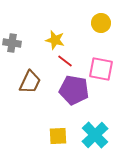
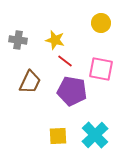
gray cross: moved 6 px right, 3 px up
purple pentagon: moved 2 px left, 1 px down
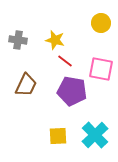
brown trapezoid: moved 4 px left, 3 px down
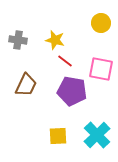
cyan cross: moved 2 px right
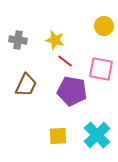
yellow circle: moved 3 px right, 3 px down
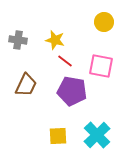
yellow circle: moved 4 px up
pink square: moved 3 px up
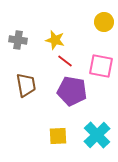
brown trapezoid: rotated 35 degrees counterclockwise
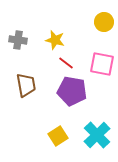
red line: moved 1 px right, 2 px down
pink square: moved 1 px right, 2 px up
yellow square: rotated 30 degrees counterclockwise
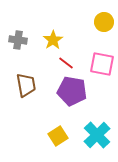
yellow star: moved 2 px left; rotated 24 degrees clockwise
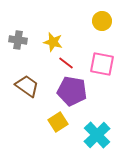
yellow circle: moved 2 px left, 1 px up
yellow star: moved 2 px down; rotated 24 degrees counterclockwise
brown trapezoid: moved 1 px right, 1 px down; rotated 45 degrees counterclockwise
yellow square: moved 14 px up
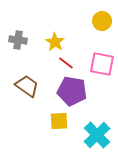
yellow star: moved 2 px right; rotated 18 degrees clockwise
yellow square: moved 1 px right, 1 px up; rotated 30 degrees clockwise
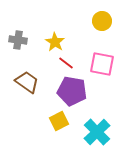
brown trapezoid: moved 4 px up
yellow square: rotated 24 degrees counterclockwise
cyan cross: moved 3 px up
